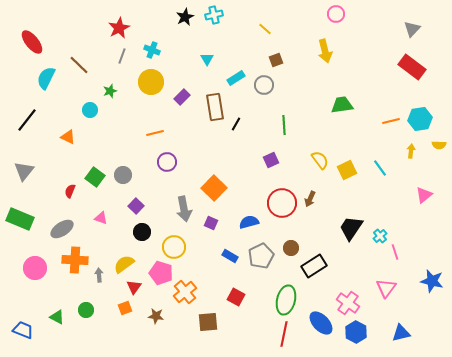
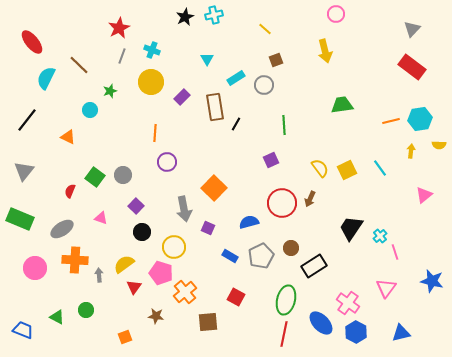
orange line at (155, 133): rotated 72 degrees counterclockwise
yellow semicircle at (320, 160): moved 8 px down
purple square at (211, 223): moved 3 px left, 5 px down
orange square at (125, 308): moved 29 px down
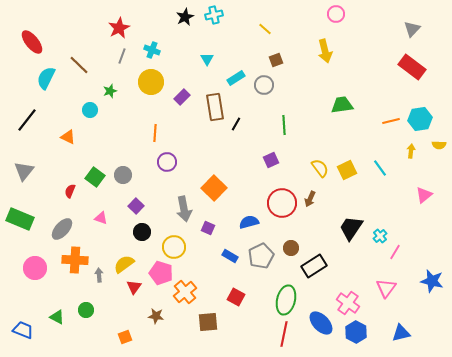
gray ellipse at (62, 229): rotated 15 degrees counterclockwise
pink line at (395, 252): rotated 49 degrees clockwise
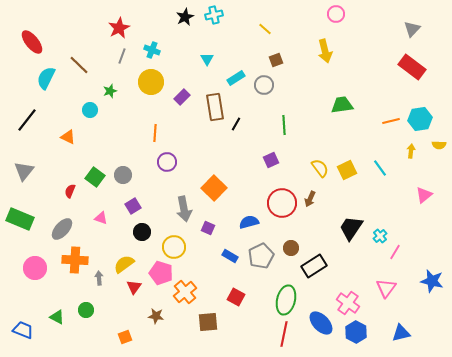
purple square at (136, 206): moved 3 px left; rotated 14 degrees clockwise
gray arrow at (99, 275): moved 3 px down
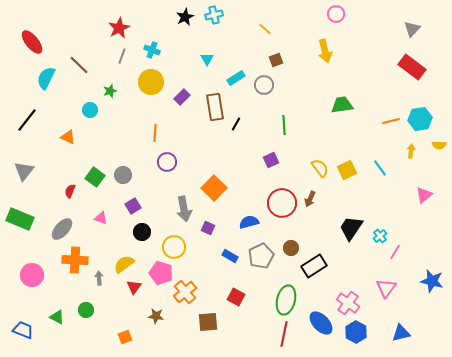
pink circle at (35, 268): moved 3 px left, 7 px down
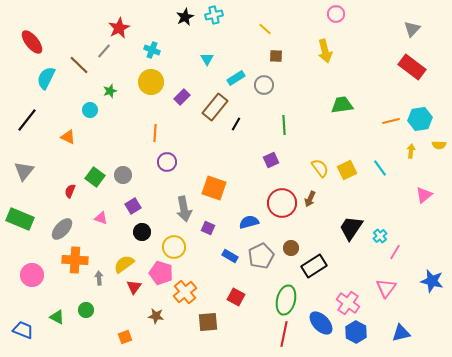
gray line at (122, 56): moved 18 px left, 5 px up; rotated 21 degrees clockwise
brown square at (276, 60): moved 4 px up; rotated 24 degrees clockwise
brown rectangle at (215, 107): rotated 48 degrees clockwise
orange square at (214, 188): rotated 25 degrees counterclockwise
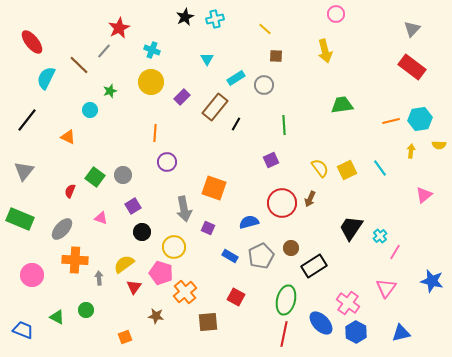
cyan cross at (214, 15): moved 1 px right, 4 px down
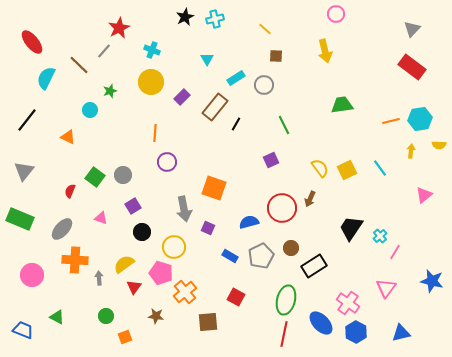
green line at (284, 125): rotated 24 degrees counterclockwise
red circle at (282, 203): moved 5 px down
green circle at (86, 310): moved 20 px right, 6 px down
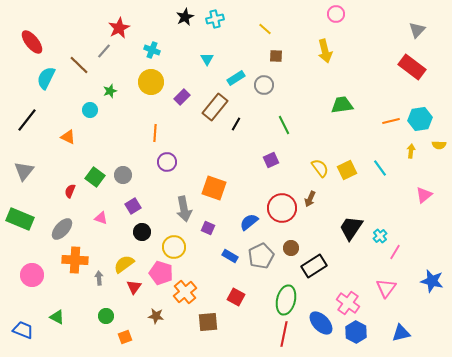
gray triangle at (412, 29): moved 5 px right, 1 px down
blue semicircle at (249, 222): rotated 24 degrees counterclockwise
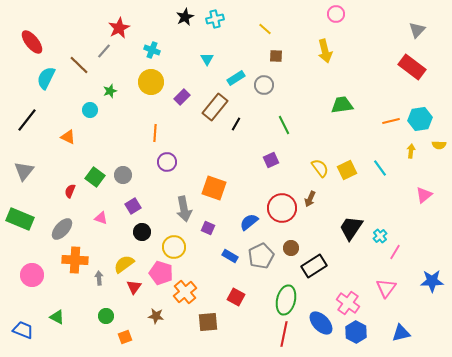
blue star at (432, 281): rotated 15 degrees counterclockwise
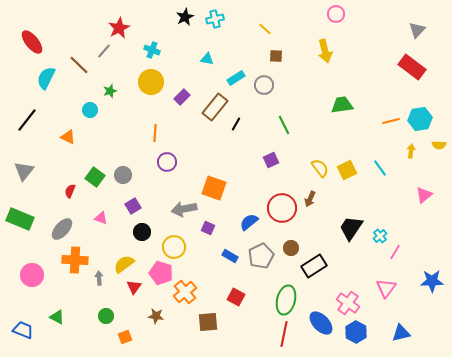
cyan triangle at (207, 59): rotated 48 degrees counterclockwise
gray arrow at (184, 209): rotated 90 degrees clockwise
